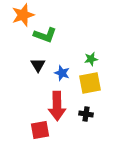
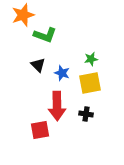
black triangle: rotated 14 degrees counterclockwise
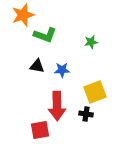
green star: moved 17 px up
black triangle: moved 1 px left, 1 px down; rotated 35 degrees counterclockwise
blue star: moved 3 px up; rotated 21 degrees counterclockwise
yellow square: moved 5 px right, 9 px down; rotated 10 degrees counterclockwise
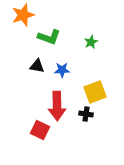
green L-shape: moved 4 px right, 2 px down
green star: rotated 16 degrees counterclockwise
red square: rotated 36 degrees clockwise
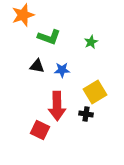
yellow square: rotated 10 degrees counterclockwise
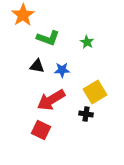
orange star: rotated 15 degrees counterclockwise
green L-shape: moved 1 px left, 1 px down
green star: moved 4 px left; rotated 16 degrees counterclockwise
red arrow: moved 6 px left, 6 px up; rotated 60 degrees clockwise
red square: moved 1 px right
